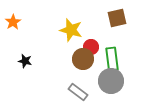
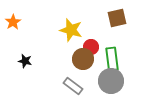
gray rectangle: moved 5 px left, 6 px up
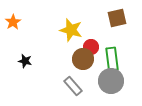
gray rectangle: rotated 12 degrees clockwise
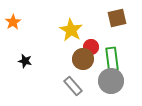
yellow star: rotated 15 degrees clockwise
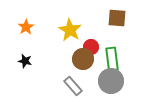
brown square: rotated 18 degrees clockwise
orange star: moved 13 px right, 5 px down
yellow star: moved 1 px left
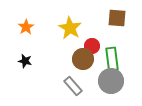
yellow star: moved 2 px up
red circle: moved 1 px right, 1 px up
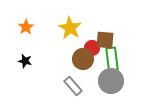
brown square: moved 12 px left, 22 px down
red circle: moved 2 px down
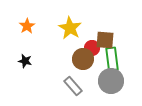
orange star: moved 1 px right, 1 px up
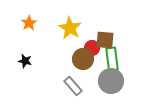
orange star: moved 2 px right, 3 px up
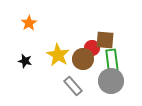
yellow star: moved 12 px left, 27 px down
green rectangle: moved 2 px down
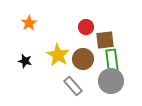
brown square: rotated 12 degrees counterclockwise
red circle: moved 6 px left, 21 px up
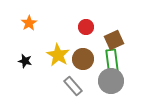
brown square: moved 9 px right; rotated 18 degrees counterclockwise
